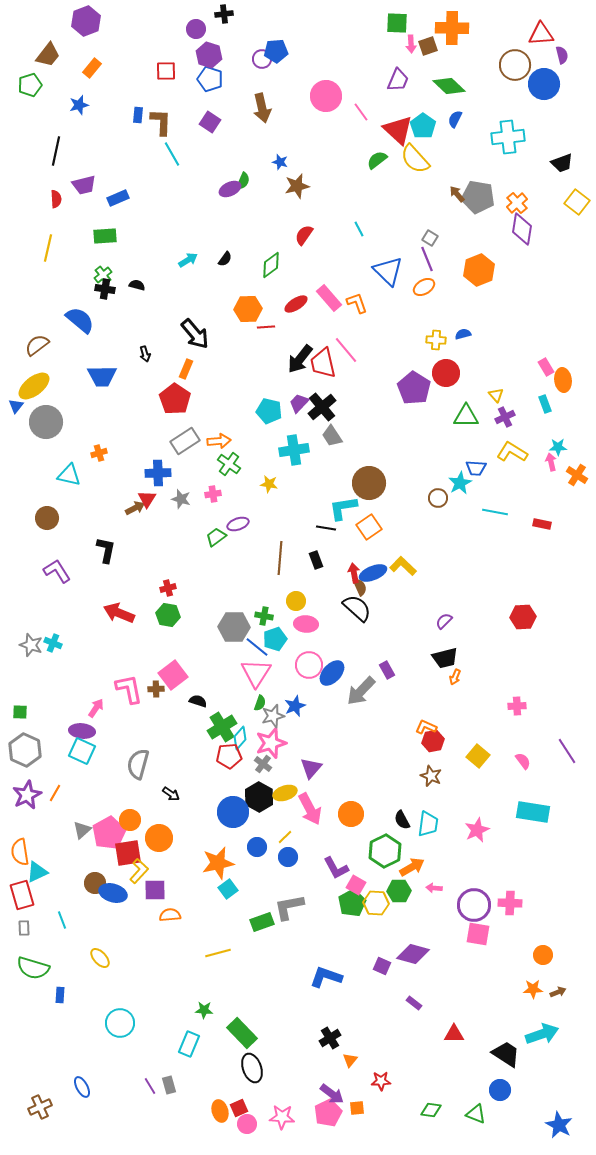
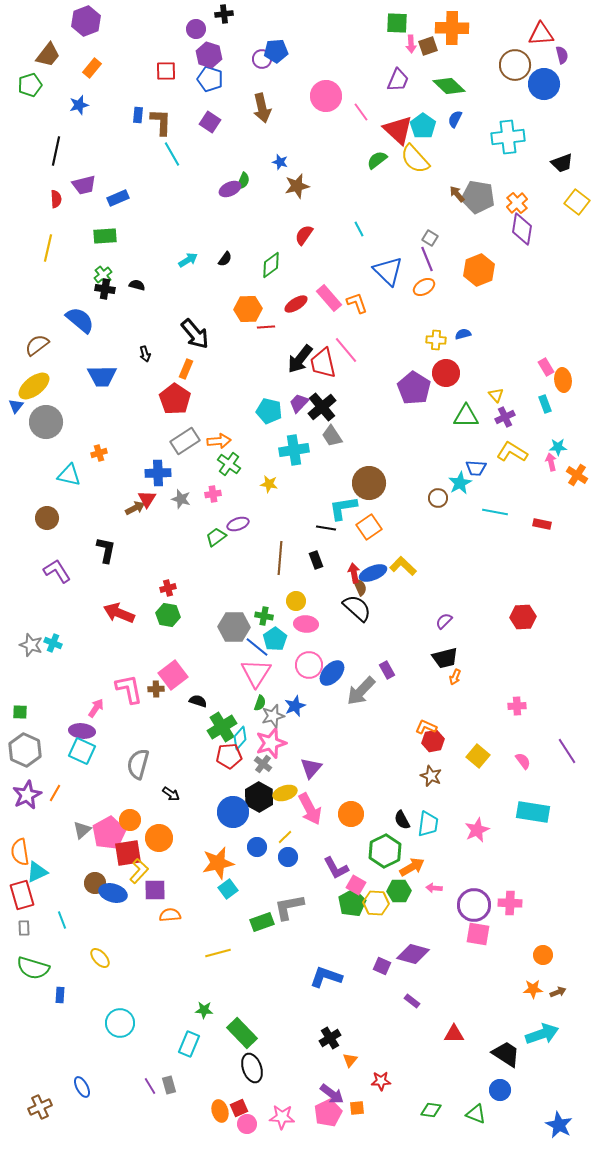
cyan pentagon at (275, 639): rotated 15 degrees counterclockwise
purple rectangle at (414, 1003): moved 2 px left, 2 px up
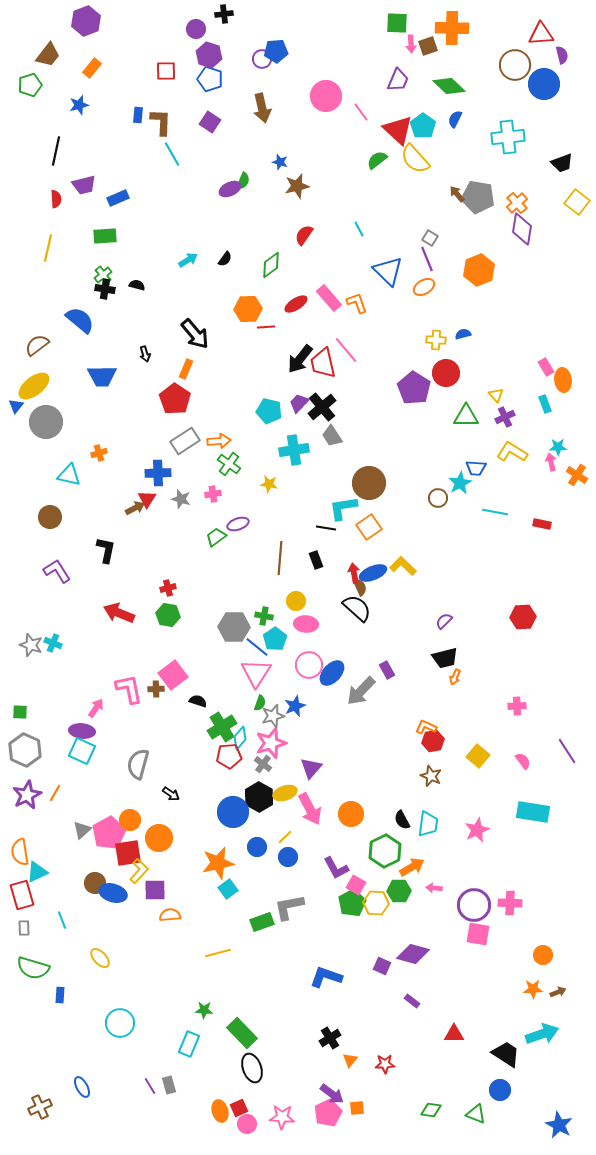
brown circle at (47, 518): moved 3 px right, 1 px up
red star at (381, 1081): moved 4 px right, 17 px up
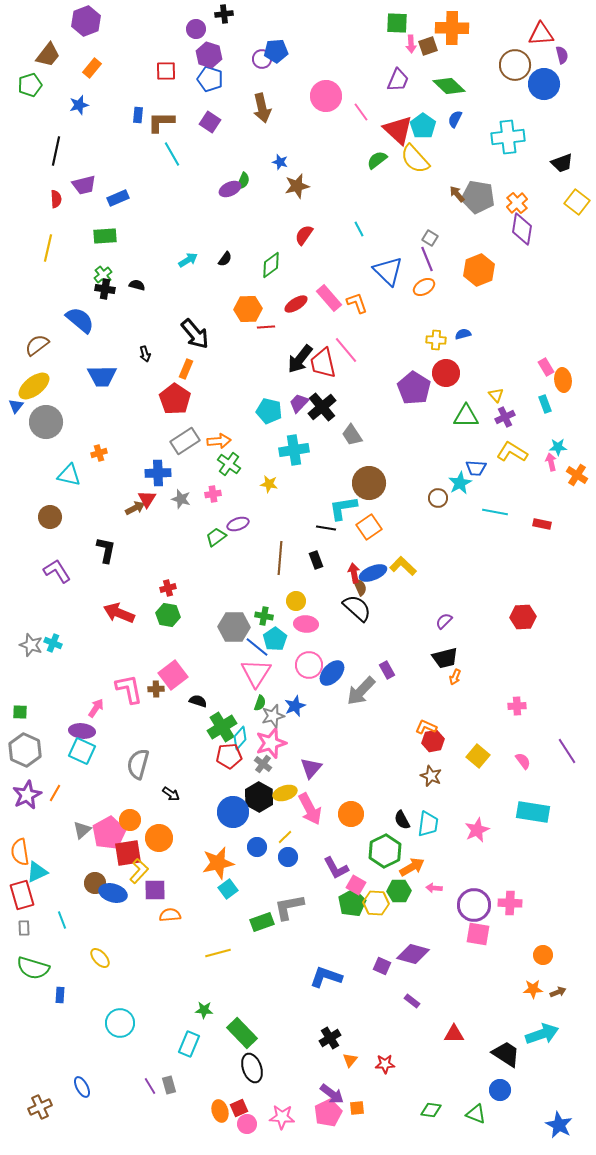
brown L-shape at (161, 122): rotated 92 degrees counterclockwise
gray trapezoid at (332, 436): moved 20 px right, 1 px up
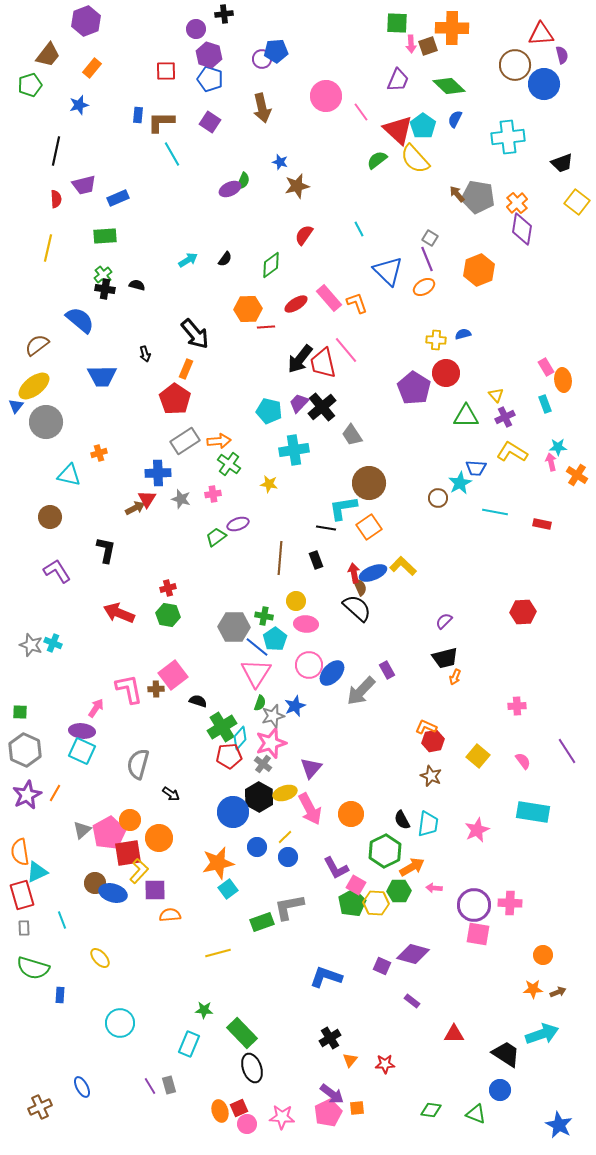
red hexagon at (523, 617): moved 5 px up
